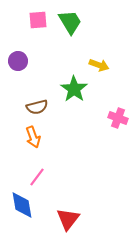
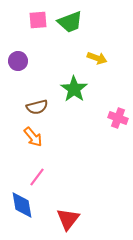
green trapezoid: rotated 100 degrees clockwise
yellow arrow: moved 2 px left, 7 px up
orange arrow: rotated 20 degrees counterclockwise
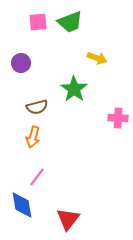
pink square: moved 2 px down
purple circle: moved 3 px right, 2 px down
pink cross: rotated 18 degrees counterclockwise
orange arrow: rotated 55 degrees clockwise
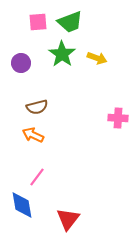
green star: moved 12 px left, 35 px up
orange arrow: moved 2 px up; rotated 100 degrees clockwise
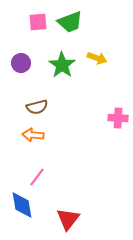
green star: moved 11 px down
orange arrow: rotated 20 degrees counterclockwise
